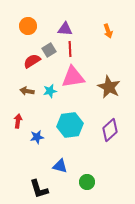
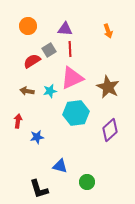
pink triangle: moved 1 px left, 1 px down; rotated 15 degrees counterclockwise
brown star: moved 1 px left
cyan hexagon: moved 6 px right, 12 px up
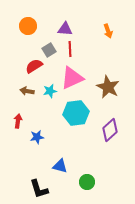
red semicircle: moved 2 px right, 5 px down
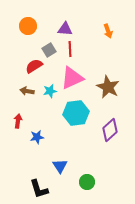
blue triangle: rotated 42 degrees clockwise
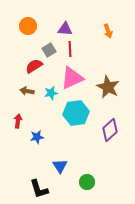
cyan star: moved 1 px right, 2 px down
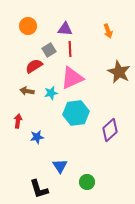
brown star: moved 11 px right, 15 px up
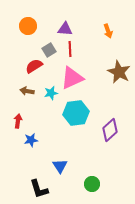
blue star: moved 6 px left, 3 px down
green circle: moved 5 px right, 2 px down
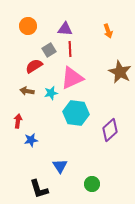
brown star: moved 1 px right
cyan hexagon: rotated 15 degrees clockwise
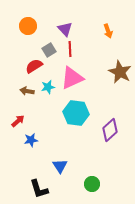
purple triangle: rotated 42 degrees clockwise
cyan star: moved 3 px left, 6 px up
red arrow: rotated 40 degrees clockwise
